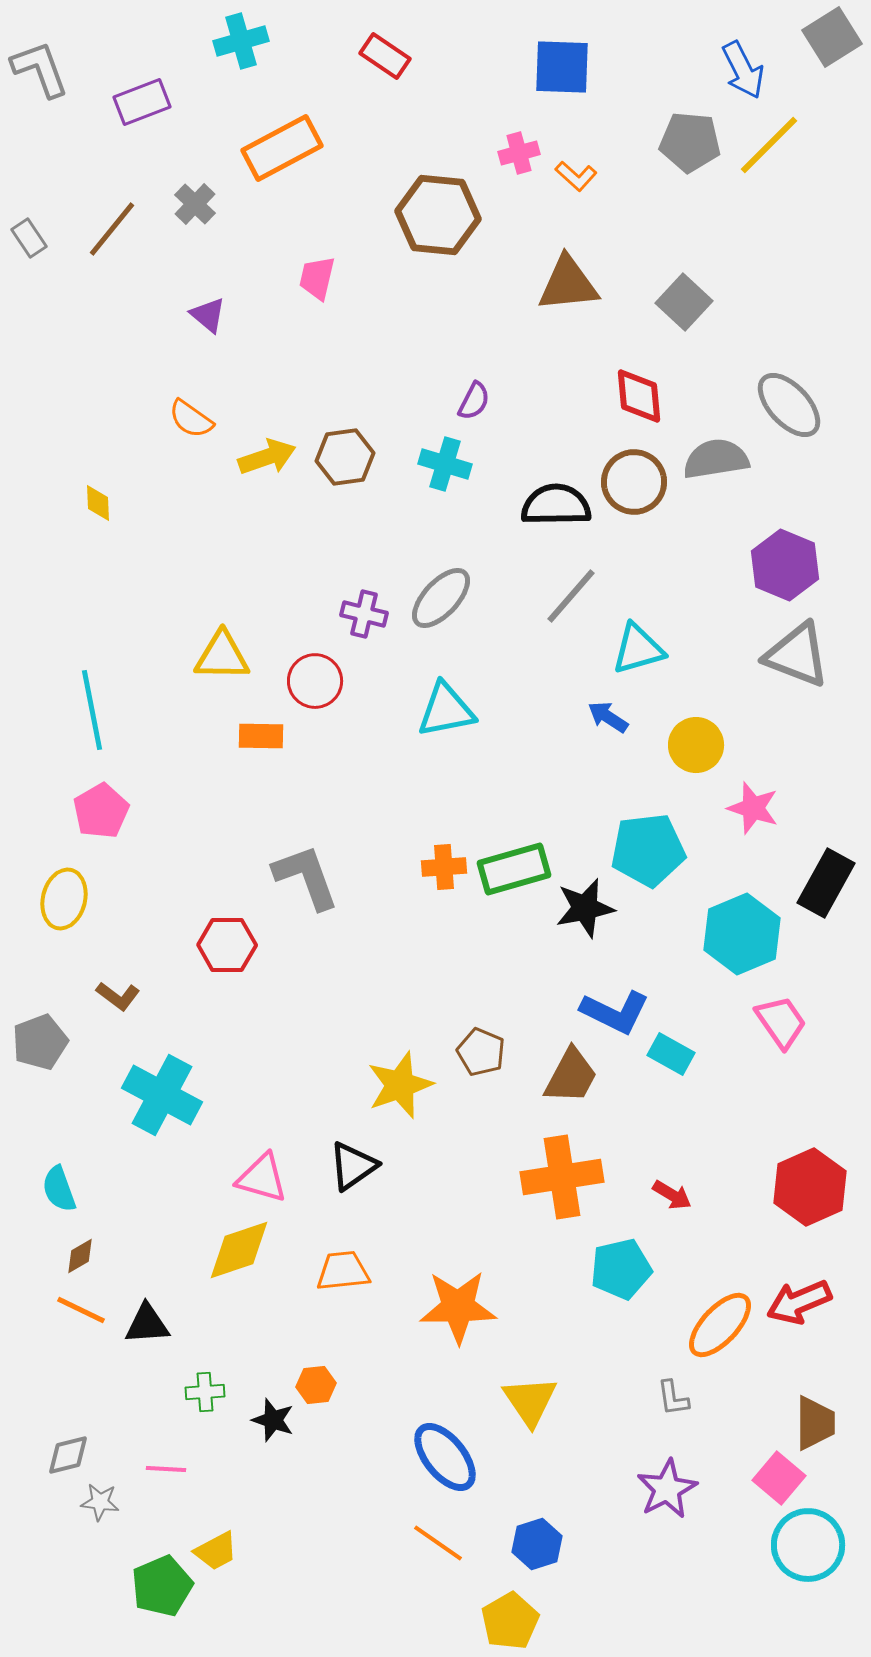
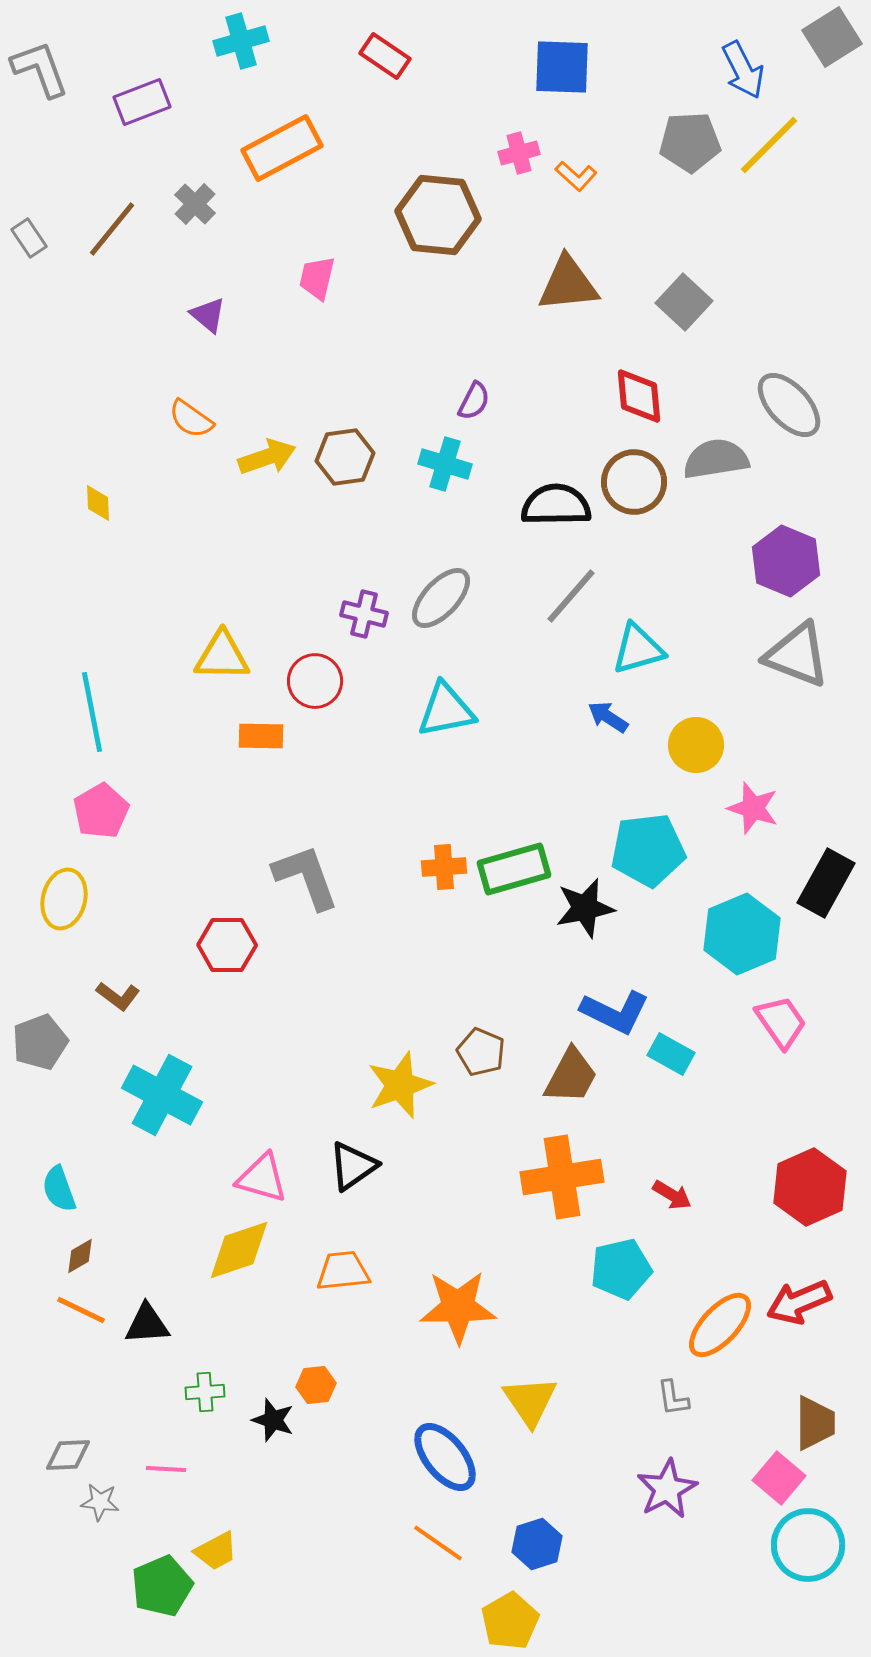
gray pentagon at (690, 142): rotated 8 degrees counterclockwise
purple hexagon at (785, 565): moved 1 px right, 4 px up
cyan line at (92, 710): moved 2 px down
gray diamond at (68, 1455): rotated 12 degrees clockwise
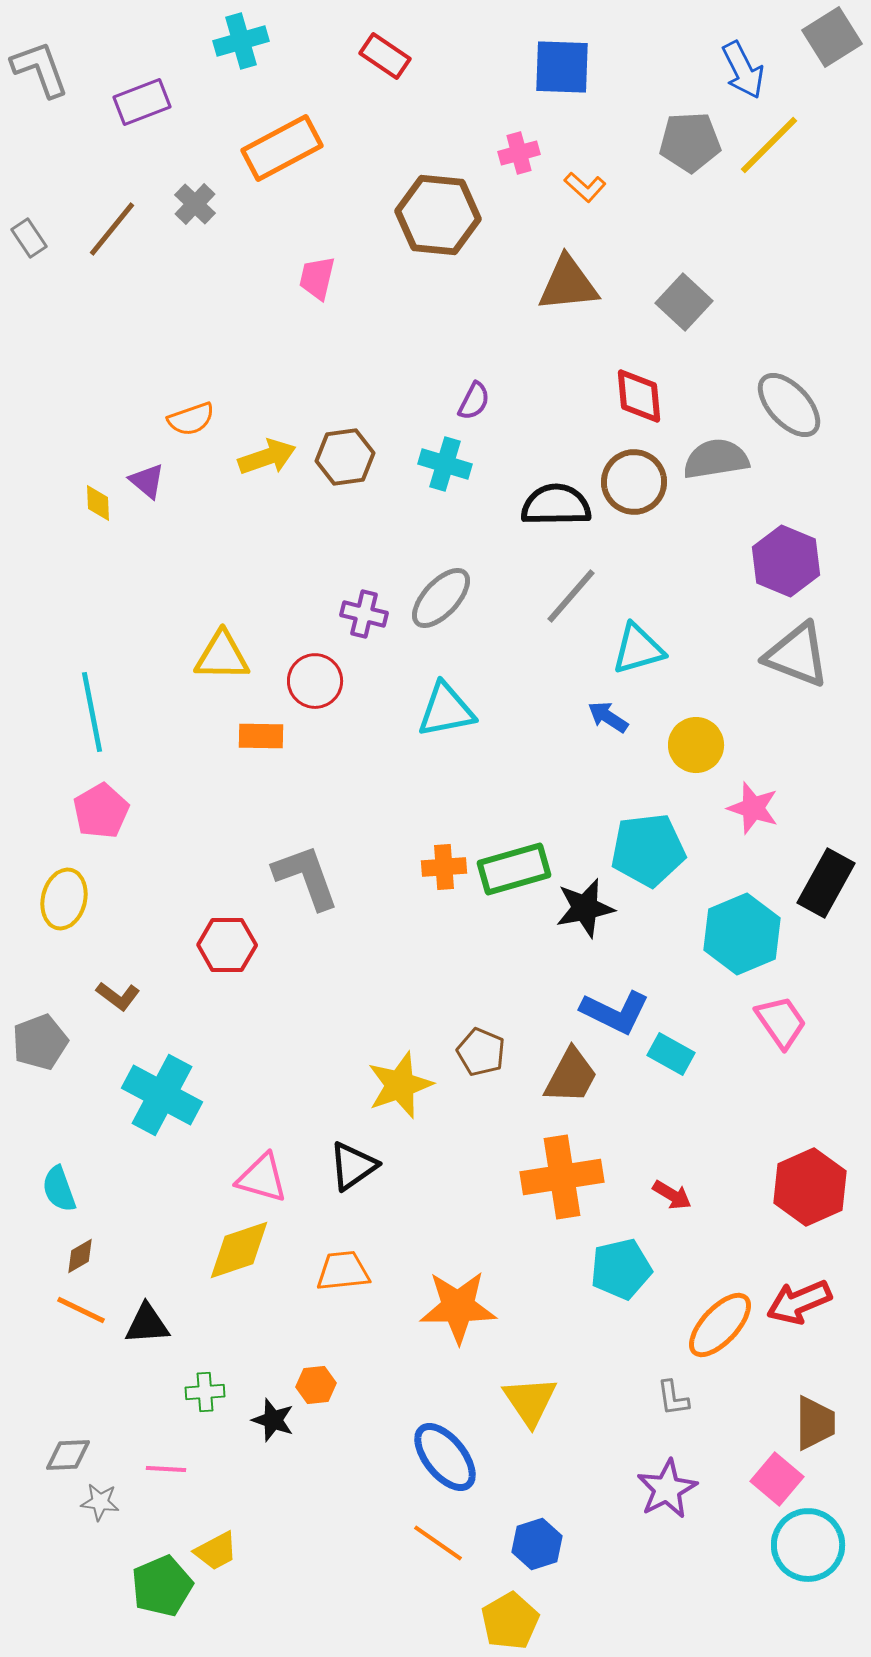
orange L-shape at (576, 176): moved 9 px right, 11 px down
purple triangle at (208, 315): moved 61 px left, 166 px down
orange semicircle at (191, 419): rotated 54 degrees counterclockwise
pink square at (779, 1478): moved 2 px left, 1 px down
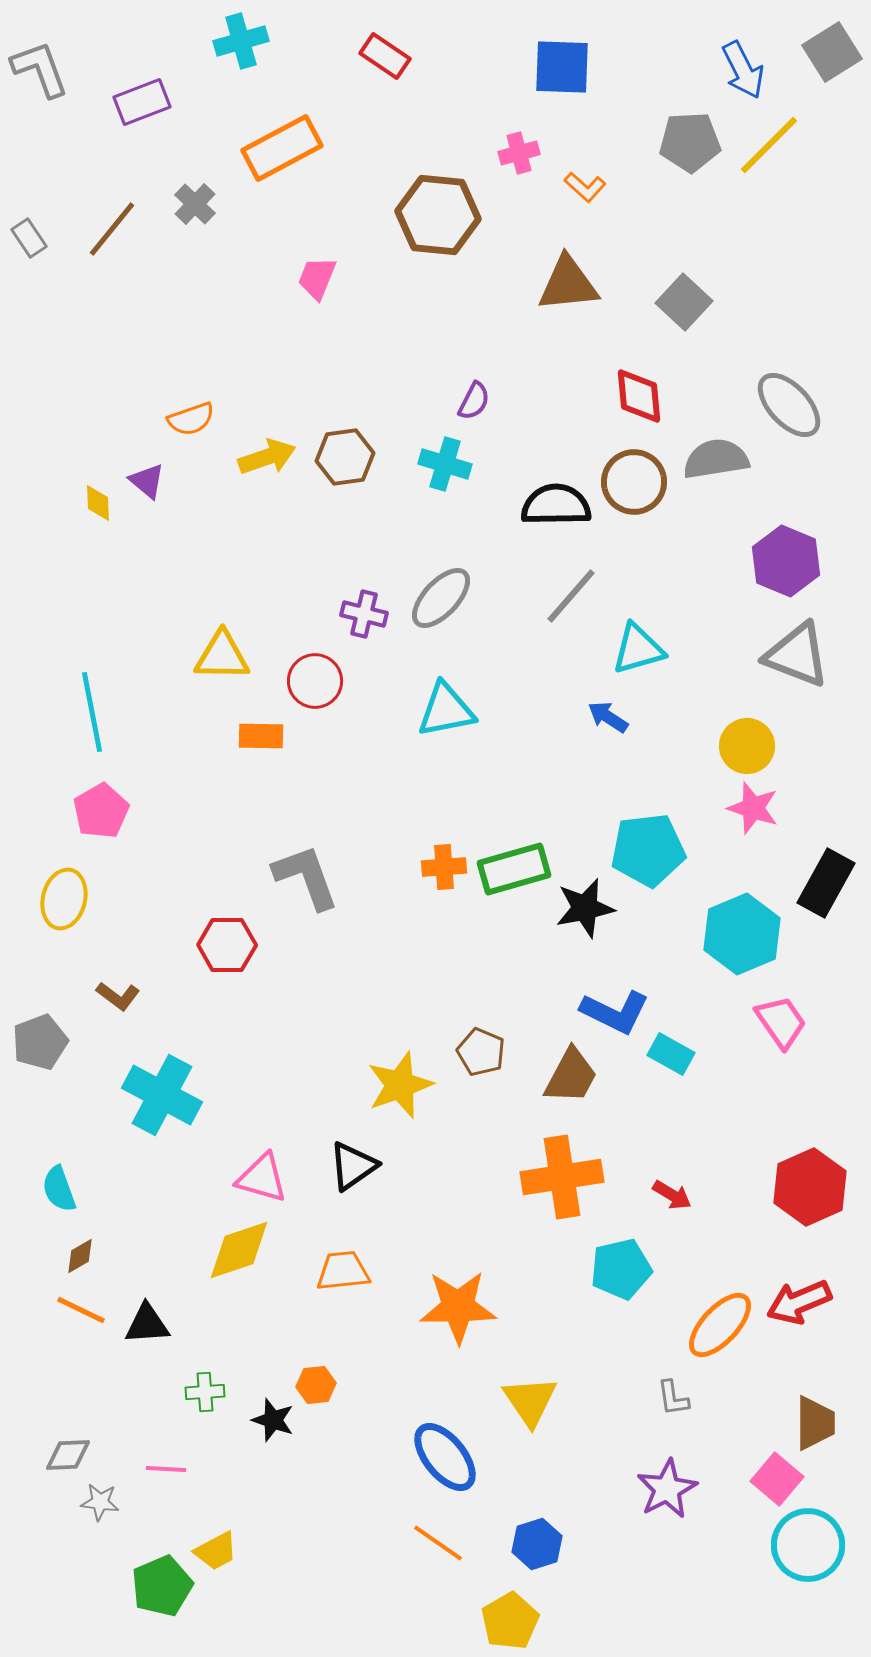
gray square at (832, 37): moved 15 px down
pink trapezoid at (317, 278): rotated 9 degrees clockwise
yellow circle at (696, 745): moved 51 px right, 1 px down
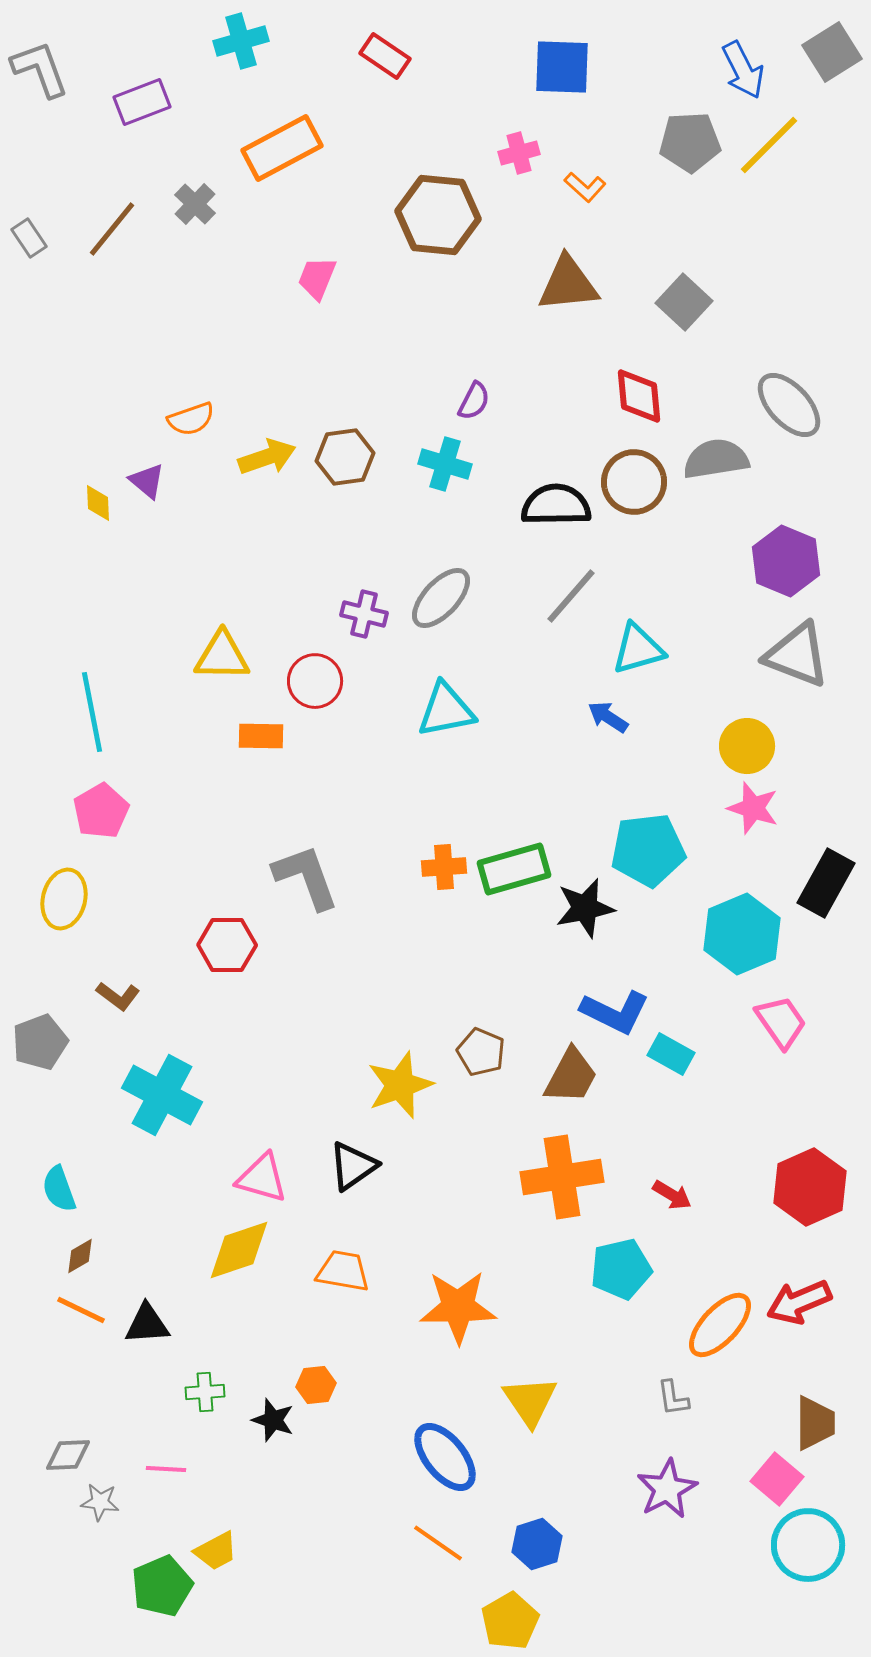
orange trapezoid at (343, 1271): rotated 16 degrees clockwise
